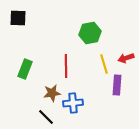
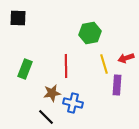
blue cross: rotated 18 degrees clockwise
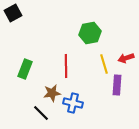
black square: moved 5 px left, 5 px up; rotated 30 degrees counterclockwise
black line: moved 5 px left, 4 px up
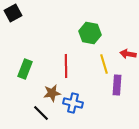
green hexagon: rotated 20 degrees clockwise
red arrow: moved 2 px right, 4 px up; rotated 28 degrees clockwise
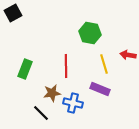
red arrow: moved 1 px down
purple rectangle: moved 17 px left, 4 px down; rotated 72 degrees counterclockwise
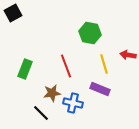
red line: rotated 20 degrees counterclockwise
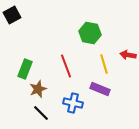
black square: moved 1 px left, 2 px down
brown star: moved 14 px left, 4 px up; rotated 12 degrees counterclockwise
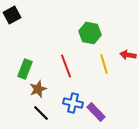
purple rectangle: moved 4 px left, 23 px down; rotated 24 degrees clockwise
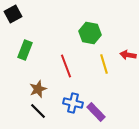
black square: moved 1 px right, 1 px up
green rectangle: moved 19 px up
black line: moved 3 px left, 2 px up
